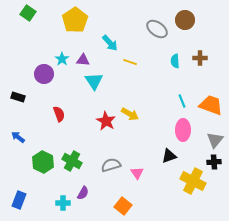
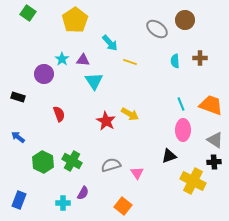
cyan line: moved 1 px left, 3 px down
gray triangle: rotated 36 degrees counterclockwise
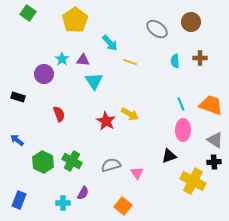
brown circle: moved 6 px right, 2 px down
blue arrow: moved 1 px left, 3 px down
